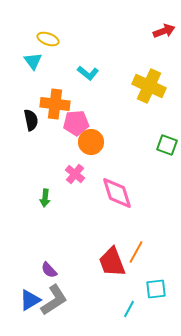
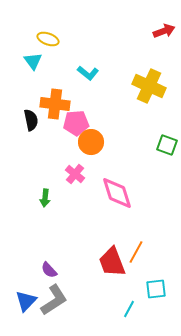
blue triangle: moved 4 px left, 1 px down; rotated 15 degrees counterclockwise
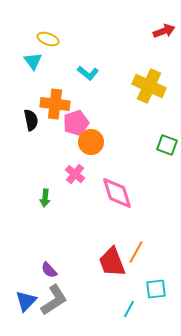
pink pentagon: rotated 15 degrees counterclockwise
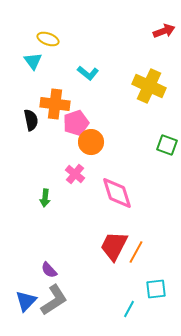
red trapezoid: moved 2 px right, 16 px up; rotated 48 degrees clockwise
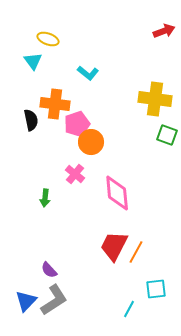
yellow cross: moved 6 px right, 13 px down; rotated 16 degrees counterclockwise
pink pentagon: moved 1 px right, 1 px down
green square: moved 10 px up
pink diamond: rotated 12 degrees clockwise
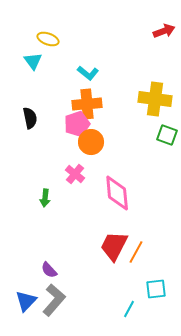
orange cross: moved 32 px right; rotated 12 degrees counterclockwise
black semicircle: moved 1 px left, 2 px up
gray L-shape: rotated 16 degrees counterclockwise
